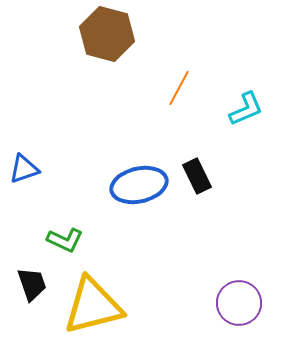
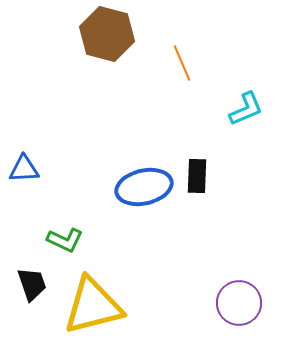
orange line: moved 3 px right, 25 px up; rotated 51 degrees counterclockwise
blue triangle: rotated 16 degrees clockwise
black rectangle: rotated 28 degrees clockwise
blue ellipse: moved 5 px right, 2 px down
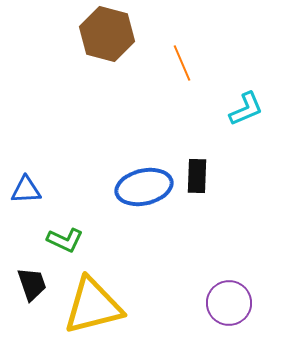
blue triangle: moved 2 px right, 21 px down
purple circle: moved 10 px left
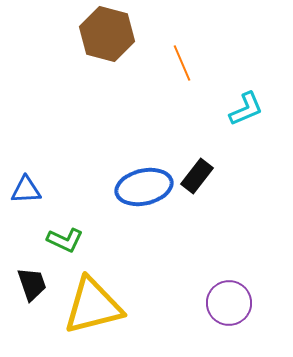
black rectangle: rotated 36 degrees clockwise
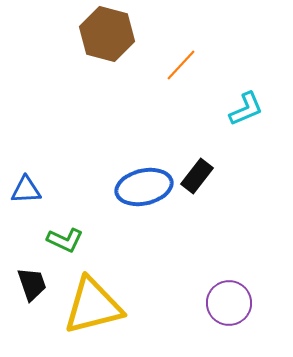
orange line: moved 1 px left, 2 px down; rotated 66 degrees clockwise
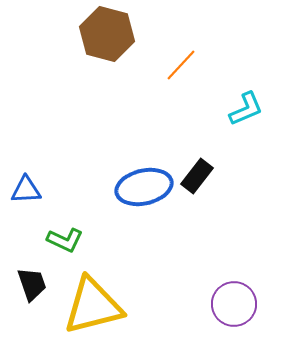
purple circle: moved 5 px right, 1 px down
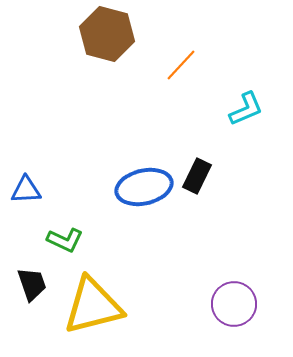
black rectangle: rotated 12 degrees counterclockwise
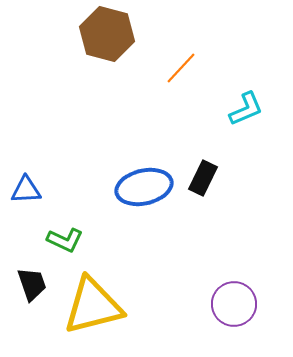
orange line: moved 3 px down
black rectangle: moved 6 px right, 2 px down
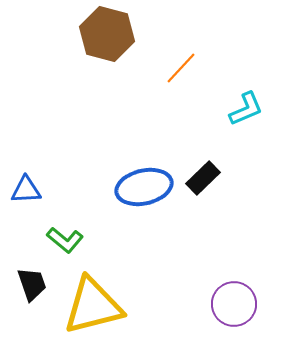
black rectangle: rotated 20 degrees clockwise
green L-shape: rotated 15 degrees clockwise
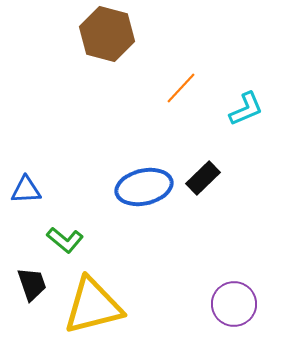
orange line: moved 20 px down
